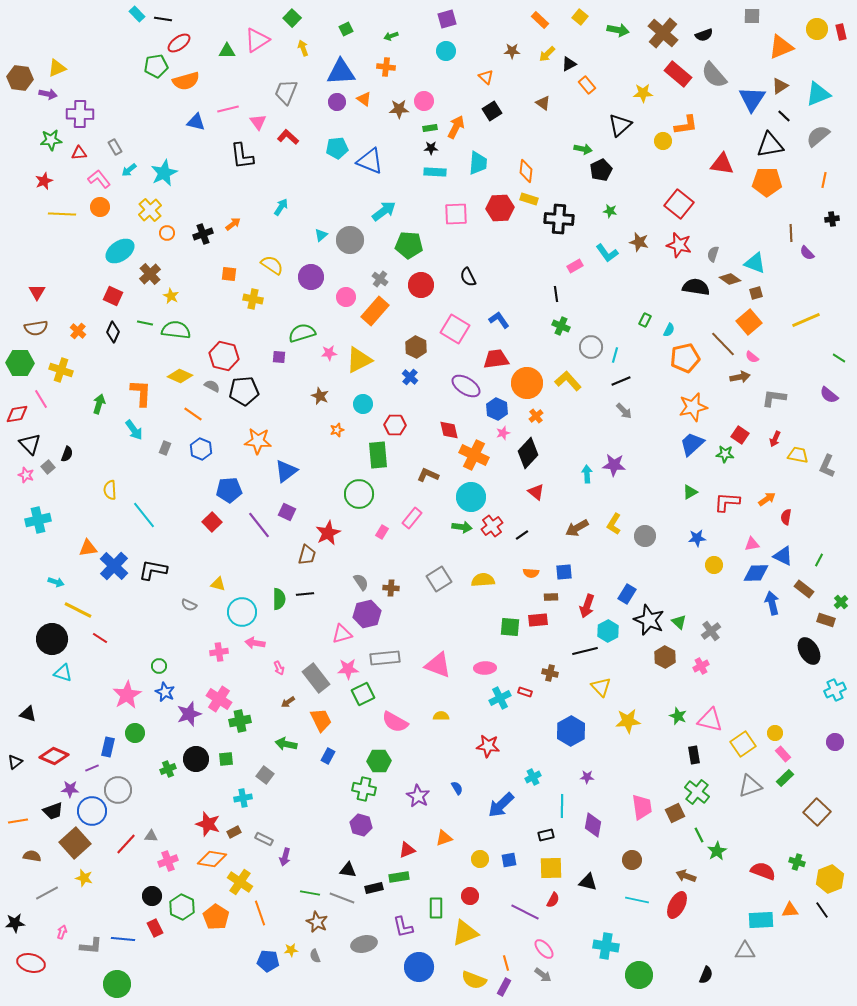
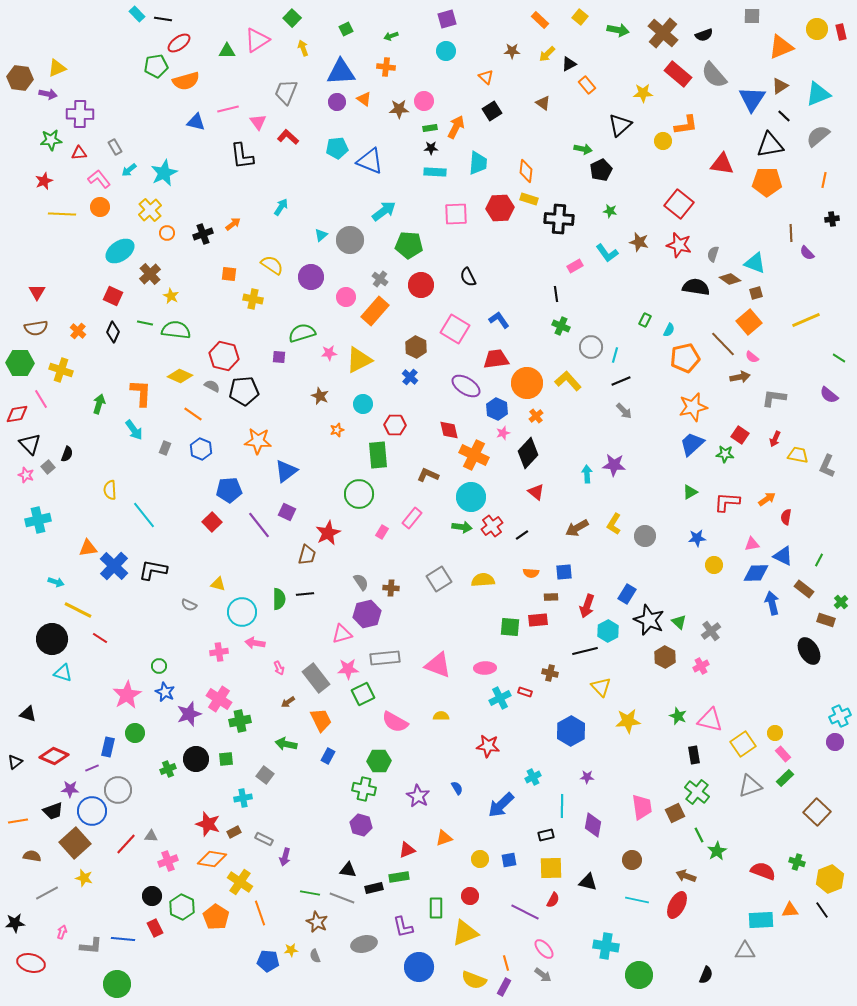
cyan cross at (835, 690): moved 5 px right, 26 px down
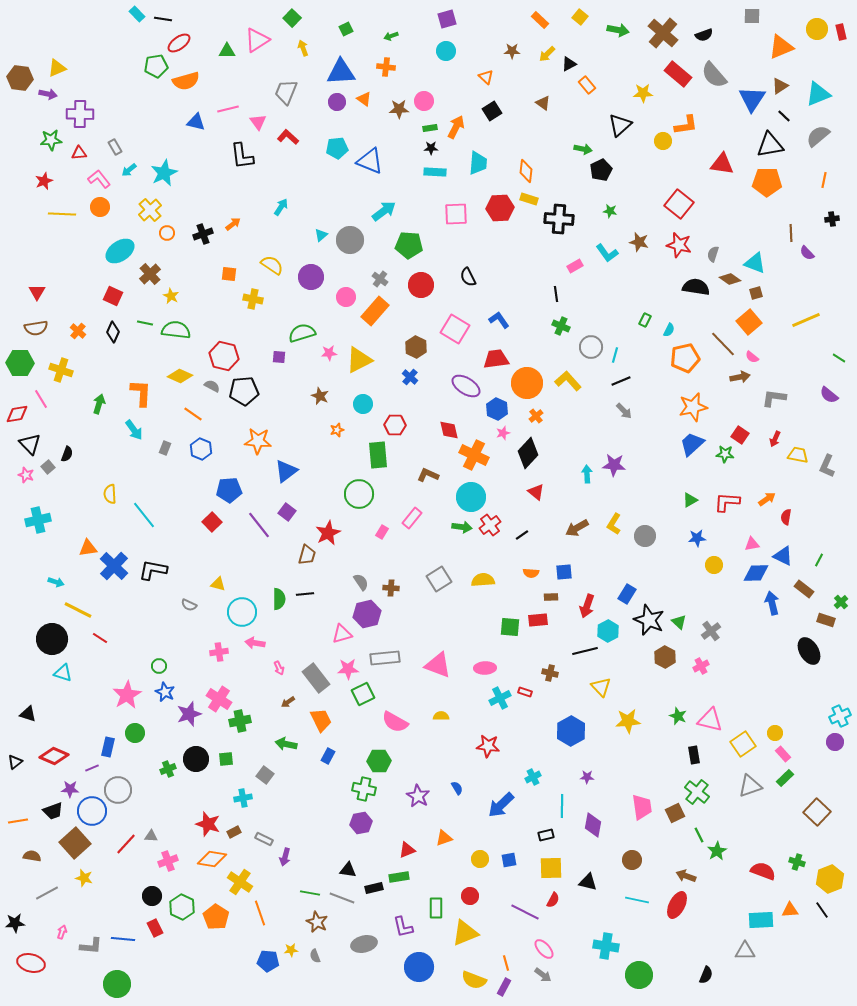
yellow semicircle at (110, 490): moved 4 px down
green triangle at (690, 492): moved 8 px down
purple square at (287, 512): rotated 12 degrees clockwise
red cross at (492, 526): moved 2 px left, 1 px up
purple hexagon at (361, 825): moved 2 px up; rotated 25 degrees counterclockwise
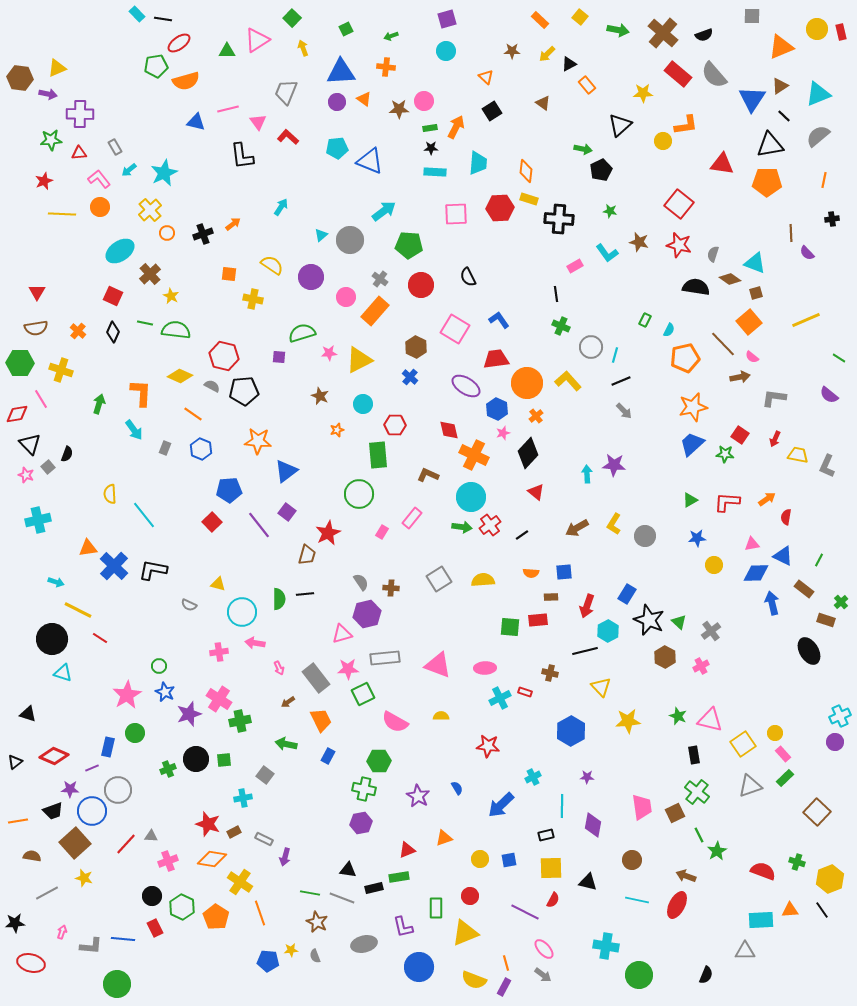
green square at (226, 759): moved 2 px left, 1 px down
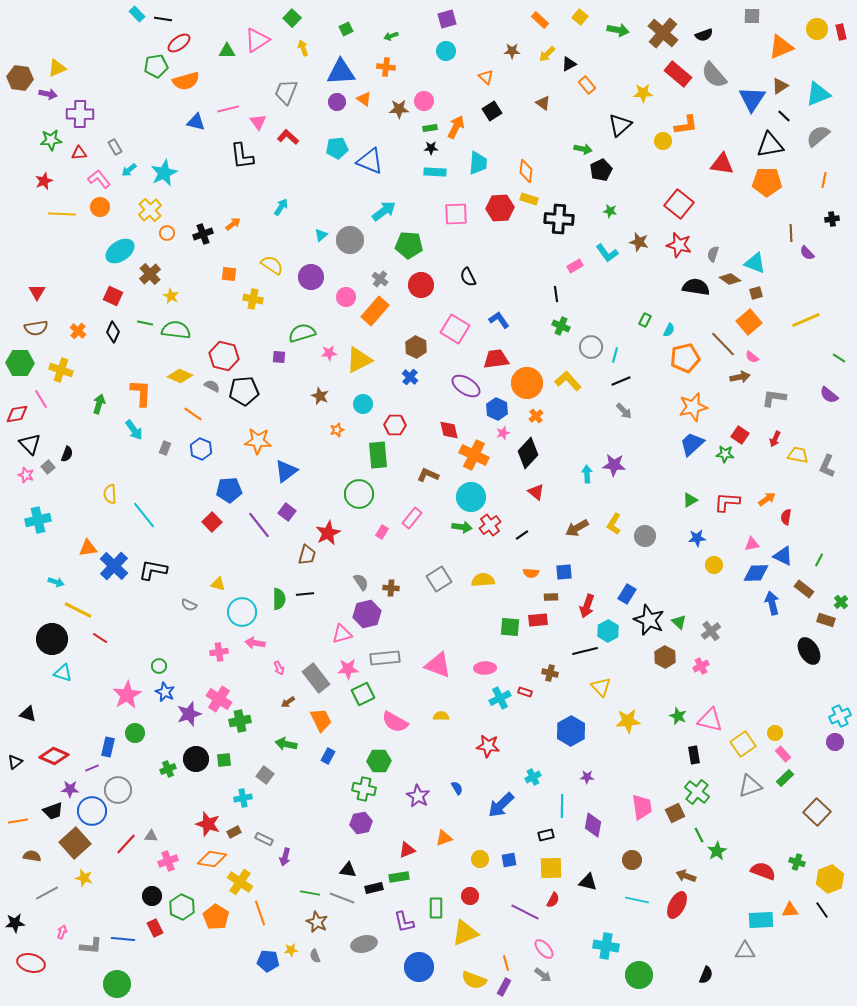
purple L-shape at (403, 927): moved 1 px right, 5 px up
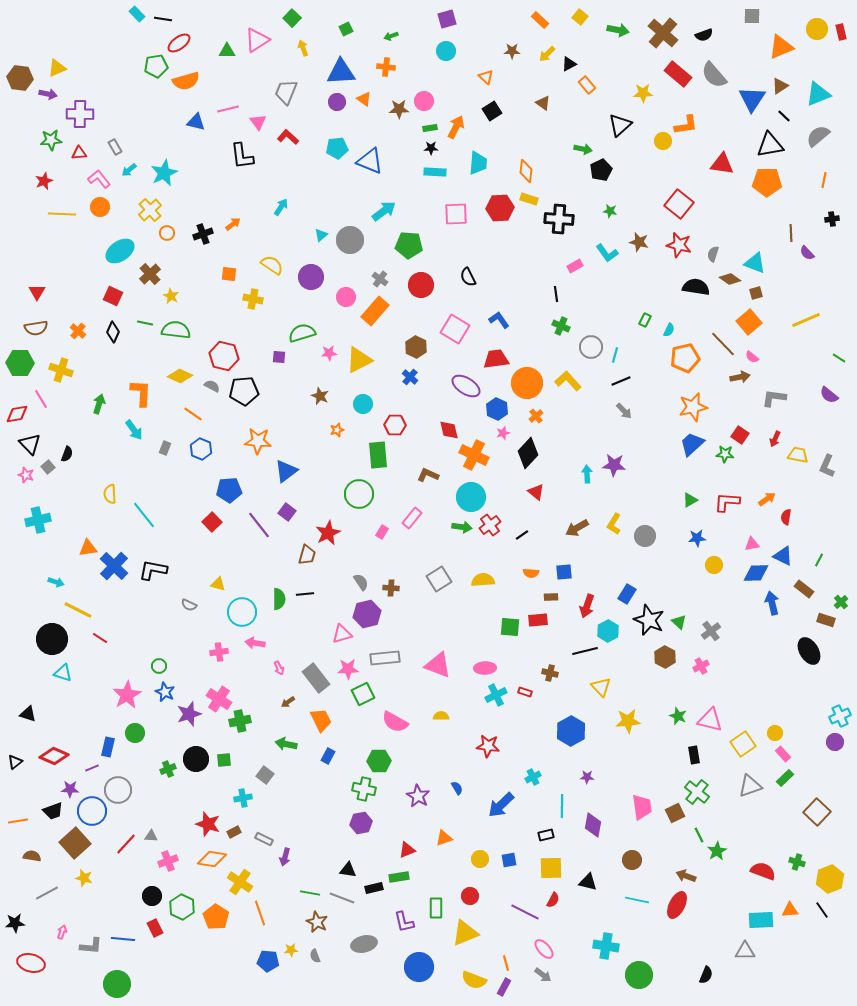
cyan cross at (500, 698): moved 4 px left, 3 px up
